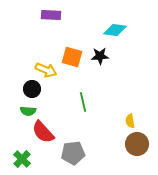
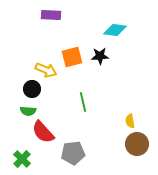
orange square: rotated 30 degrees counterclockwise
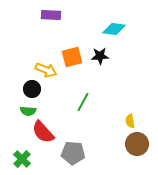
cyan diamond: moved 1 px left, 1 px up
green line: rotated 42 degrees clockwise
gray pentagon: rotated 10 degrees clockwise
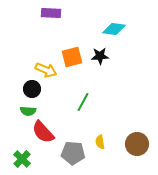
purple rectangle: moved 2 px up
yellow semicircle: moved 30 px left, 21 px down
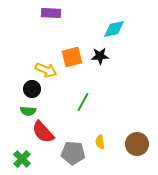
cyan diamond: rotated 20 degrees counterclockwise
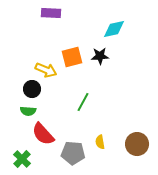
red semicircle: moved 2 px down
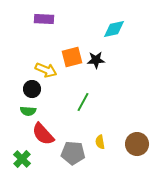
purple rectangle: moved 7 px left, 6 px down
black star: moved 4 px left, 4 px down
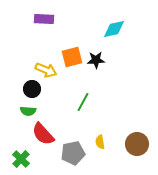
gray pentagon: rotated 15 degrees counterclockwise
green cross: moved 1 px left
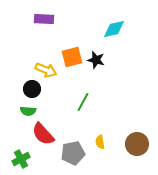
black star: rotated 18 degrees clockwise
green cross: rotated 18 degrees clockwise
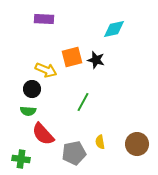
gray pentagon: moved 1 px right
green cross: rotated 36 degrees clockwise
